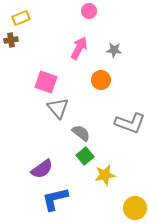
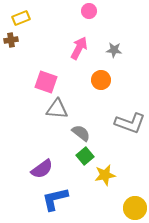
gray triangle: moved 1 px left, 1 px down; rotated 45 degrees counterclockwise
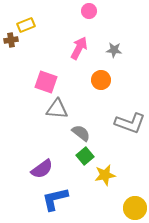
yellow rectangle: moved 5 px right, 7 px down
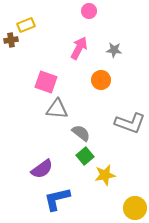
blue L-shape: moved 2 px right
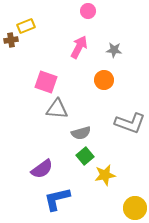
pink circle: moved 1 px left
yellow rectangle: moved 1 px down
pink arrow: moved 1 px up
orange circle: moved 3 px right
gray semicircle: rotated 126 degrees clockwise
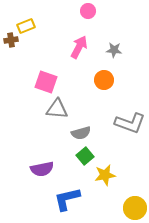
purple semicircle: rotated 25 degrees clockwise
blue L-shape: moved 10 px right
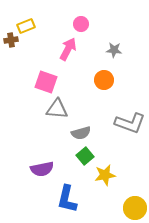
pink circle: moved 7 px left, 13 px down
pink arrow: moved 11 px left, 2 px down
blue L-shape: rotated 64 degrees counterclockwise
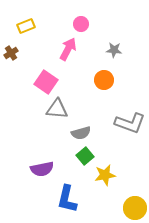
brown cross: moved 13 px down; rotated 24 degrees counterclockwise
pink square: rotated 15 degrees clockwise
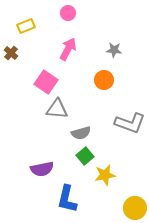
pink circle: moved 13 px left, 11 px up
brown cross: rotated 16 degrees counterclockwise
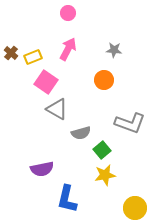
yellow rectangle: moved 7 px right, 31 px down
gray triangle: rotated 25 degrees clockwise
green square: moved 17 px right, 6 px up
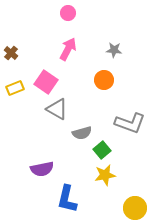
yellow rectangle: moved 18 px left, 31 px down
gray semicircle: moved 1 px right
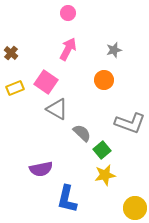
gray star: rotated 21 degrees counterclockwise
gray semicircle: rotated 120 degrees counterclockwise
purple semicircle: moved 1 px left
